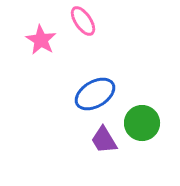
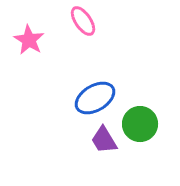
pink star: moved 12 px left
blue ellipse: moved 4 px down
green circle: moved 2 px left, 1 px down
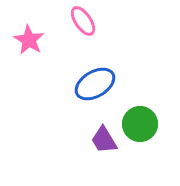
blue ellipse: moved 14 px up
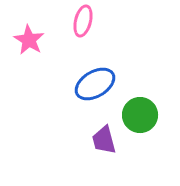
pink ellipse: rotated 48 degrees clockwise
green circle: moved 9 px up
purple trapezoid: rotated 16 degrees clockwise
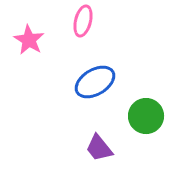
blue ellipse: moved 2 px up
green circle: moved 6 px right, 1 px down
purple trapezoid: moved 5 px left, 8 px down; rotated 24 degrees counterclockwise
